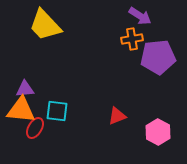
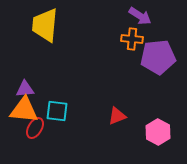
yellow trapezoid: rotated 48 degrees clockwise
orange cross: rotated 15 degrees clockwise
orange triangle: moved 3 px right
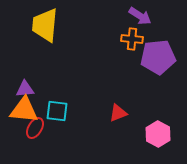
red triangle: moved 1 px right, 3 px up
pink hexagon: moved 2 px down
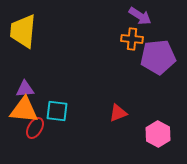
yellow trapezoid: moved 22 px left, 6 px down
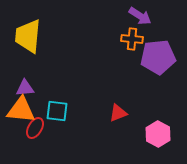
yellow trapezoid: moved 5 px right, 5 px down
purple triangle: moved 1 px up
orange triangle: moved 3 px left
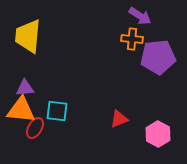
red triangle: moved 1 px right, 6 px down
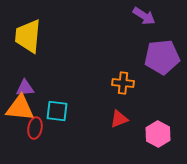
purple arrow: moved 4 px right
orange cross: moved 9 px left, 44 px down
purple pentagon: moved 4 px right
orange triangle: moved 1 px left, 2 px up
red ellipse: rotated 20 degrees counterclockwise
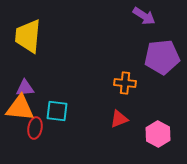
orange cross: moved 2 px right
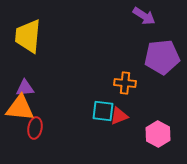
cyan square: moved 46 px right
red triangle: moved 3 px up
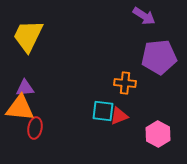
yellow trapezoid: rotated 21 degrees clockwise
purple pentagon: moved 3 px left
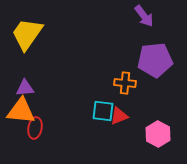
purple arrow: rotated 20 degrees clockwise
yellow trapezoid: moved 1 px left, 2 px up; rotated 9 degrees clockwise
purple pentagon: moved 4 px left, 3 px down
orange triangle: moved 1 px right, 3 px down
